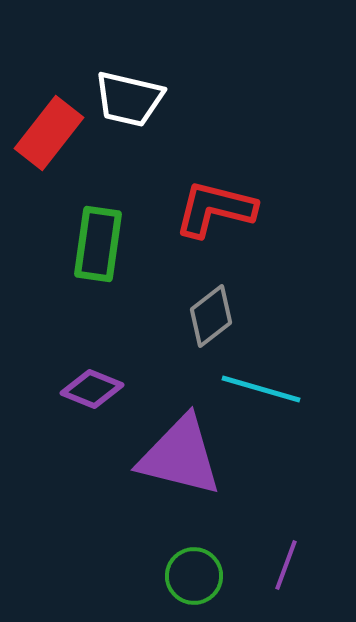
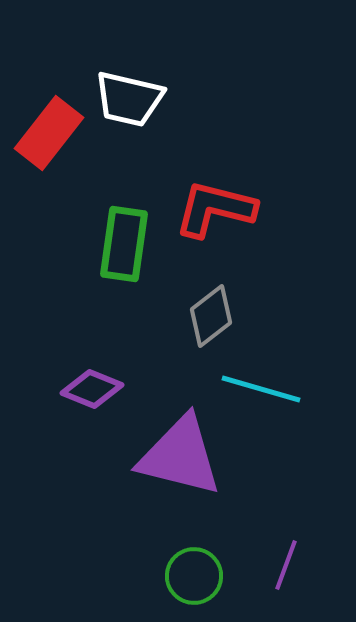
green rectangle: moved 26 px right
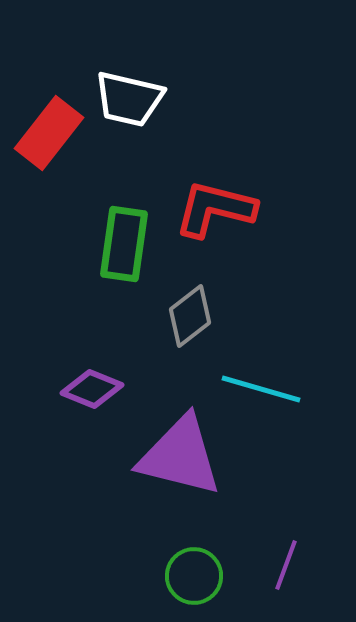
gray diamond: moved 21 px left
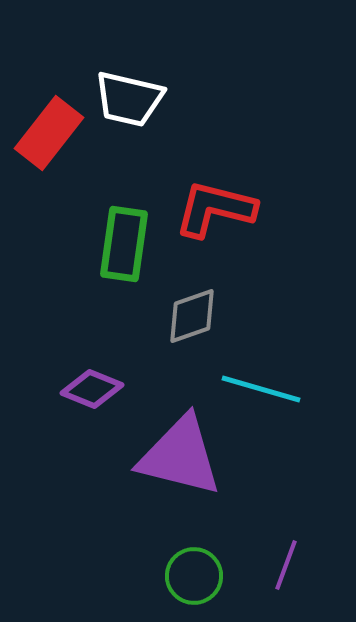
gray diamond: moved 2 px right; rotated 18 degrees clockwise
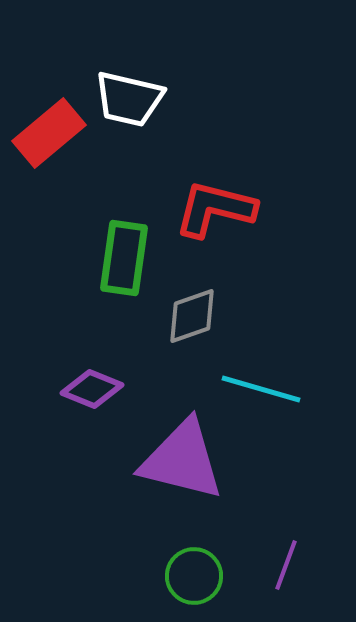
red rectangle: rotated 12 degrees clockwise
green rectangle: moved 14 px down
purple triangle: moved 2 px right, 4 px down
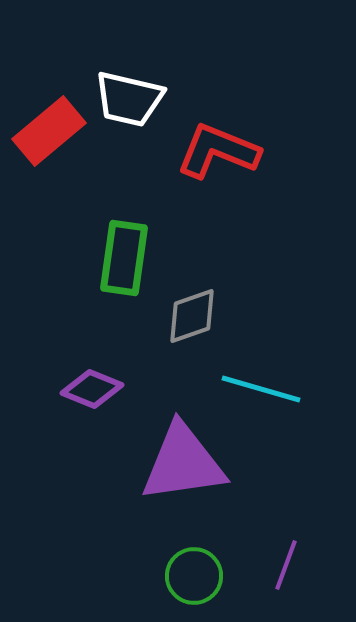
red rectangle: moved 2 px up
red L-shape: moved 3 px right, 58 px up; rotated 8 degrees clockwise
purple triangle: moved 1 px right, 3 px down; rotated 22 degrees counterclockwise
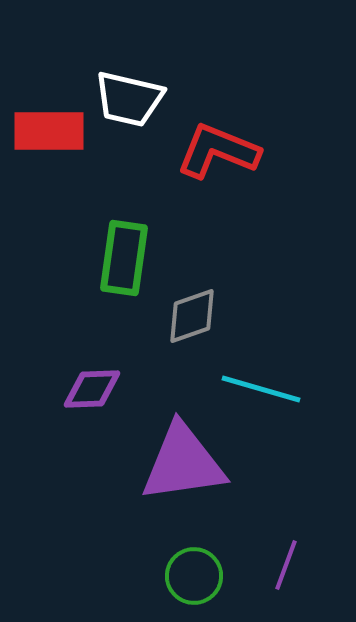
red rectangle: rotated 40 degrees clockwise
purple diamond: rotated 24 degrees counterclockwise
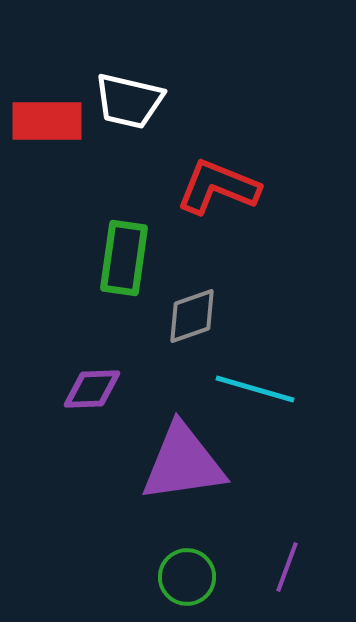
white trapezoid: moved 2 px down
red rectangle: moved 2 px left, 10 px up
red L-shape: moved 36 px down
cyan line: moved 6 px left
purple line: moved 1 px right, 2 px down
green circle: moved 7 px left, 1 px down
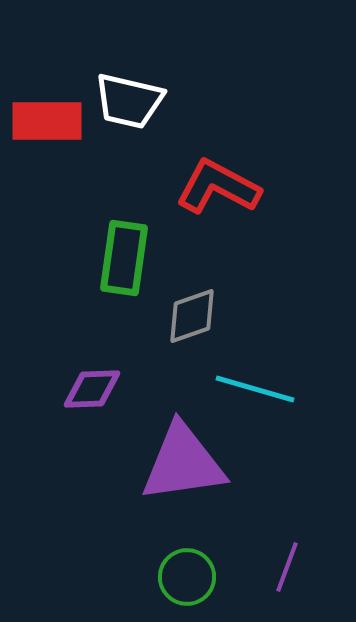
red L-shape: rotated 6 degrees clockwise
